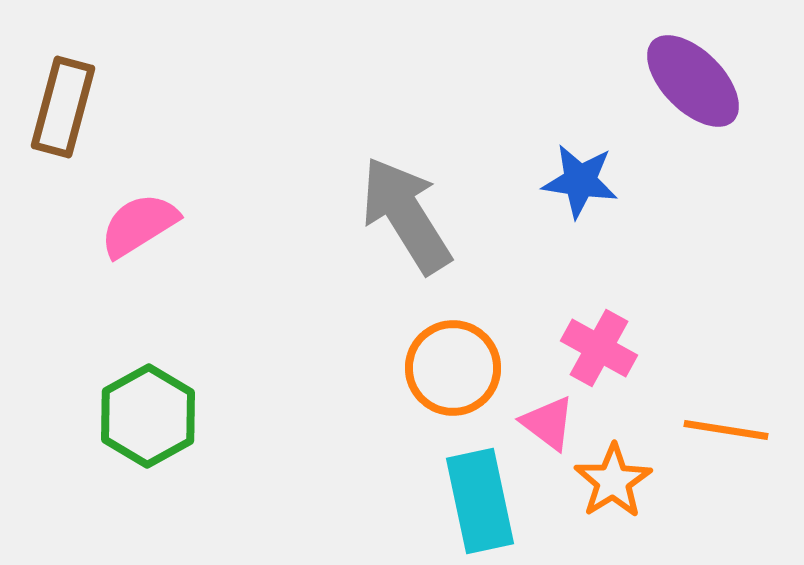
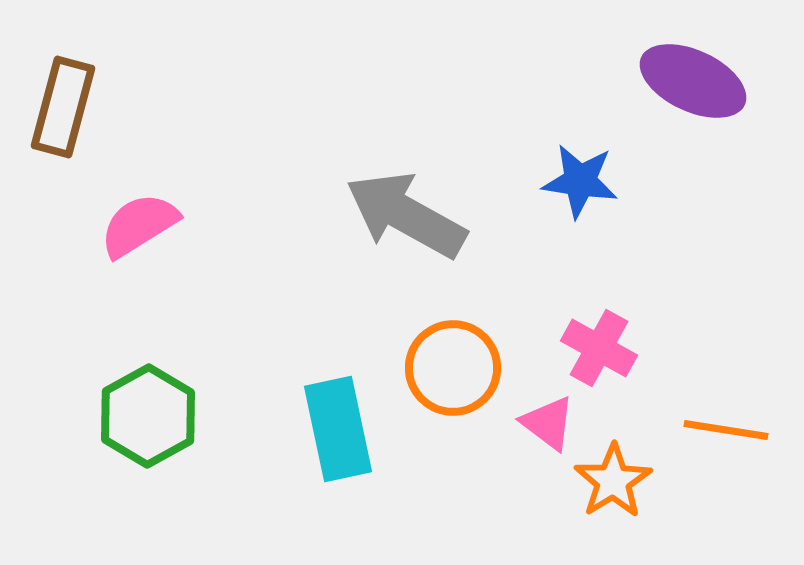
purple ellipse: rotated 20 degrees counterclockwise
gray arrow: rotated 29 degrees counterclockwise
cyan rectangle: moved 142 px left, 72 px up
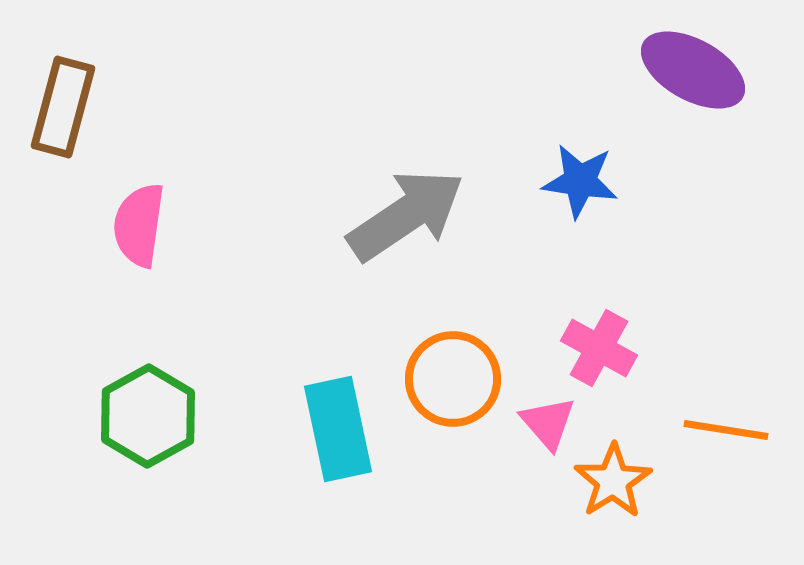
purple ellipse: moved 11 px up; rotated 4 degrees clockwise
gray arrow: rotated 117 degrees clockwise
pink semicircle: rotated 50 degrees counterclockwise
orange circle: moved 11 px down
pink triangle: rotated 12 degrees clockwise
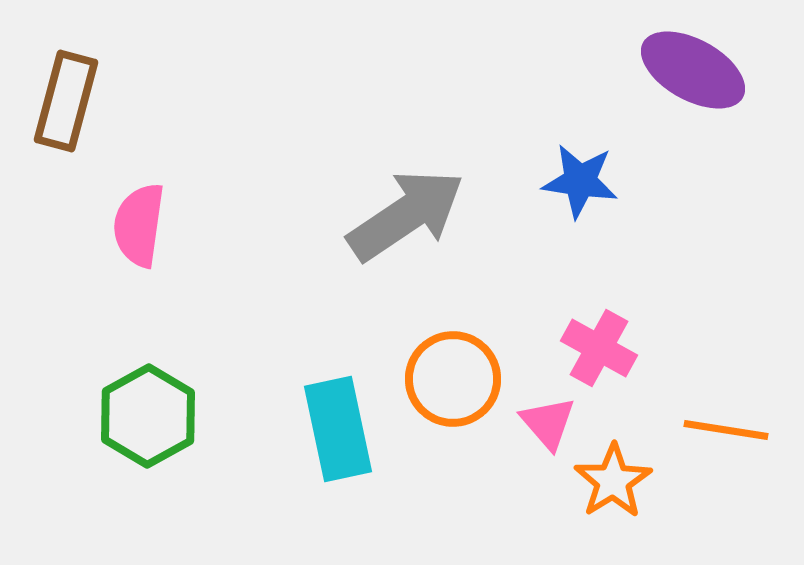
brown rectangle: moved 3 px right, 6 px up
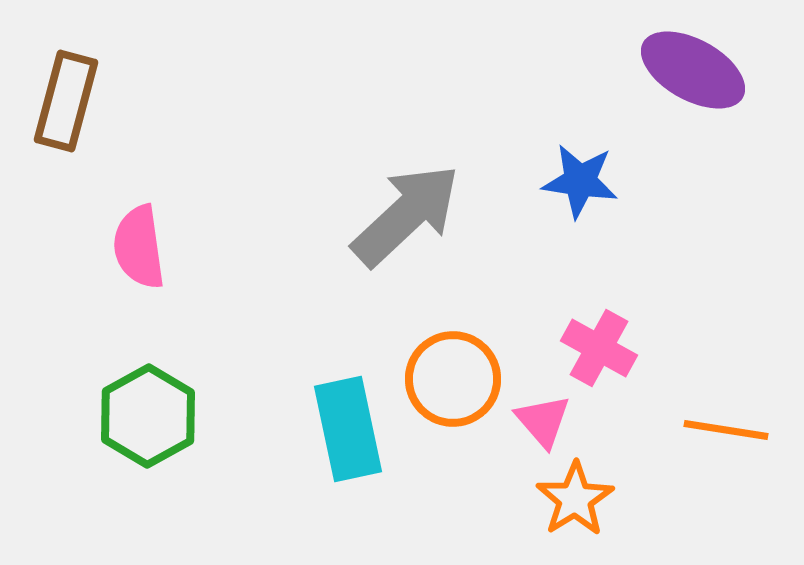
gray arrow: rotated 9 degrees counterclockwise
pink semicircle: moved 22 px down; rotated 16 degrees counterclockwise
pink triangle: moved 5 px left, 2 px up
cyan rectangle: moved 10 px right
orange star: moved 38 px left, 18 px down
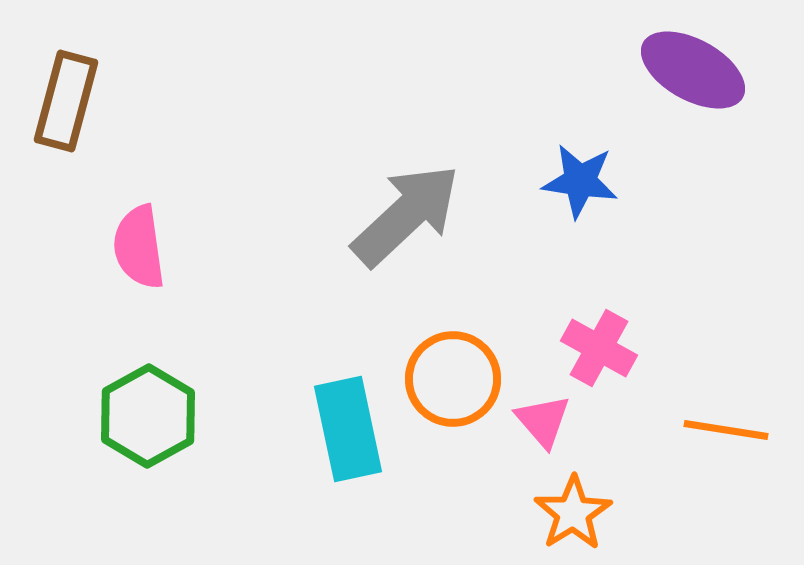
orange star: moved 2 px left, 14 px down
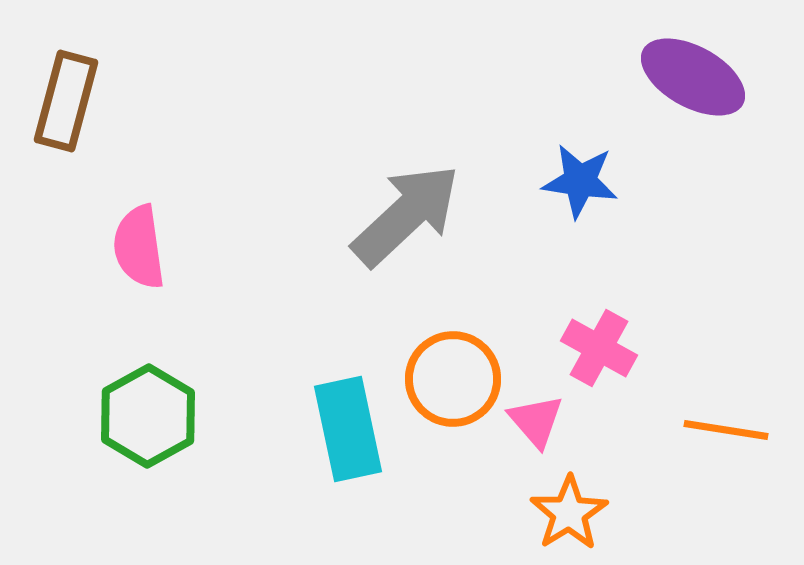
purple ellipse: moved 7 px down
pink triangle: moved 7 px left
orange star: moved 4 px left
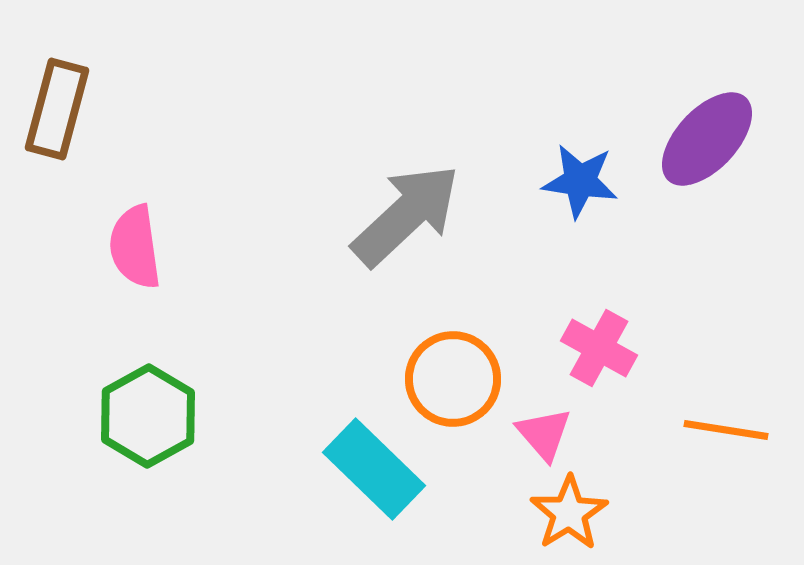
purple ellipse: moved 14 px right, 62 px down; rotated 76 degrees counterclockwise
brown rectangle: moved 9 px left, 8 px down
pink semicircle: moved 4 px left
pink triangle: moved 8 px right, 13 px down
cyan rectangle: moved 26 px right, 40 px down; rotated 34 degrees counterclockwise
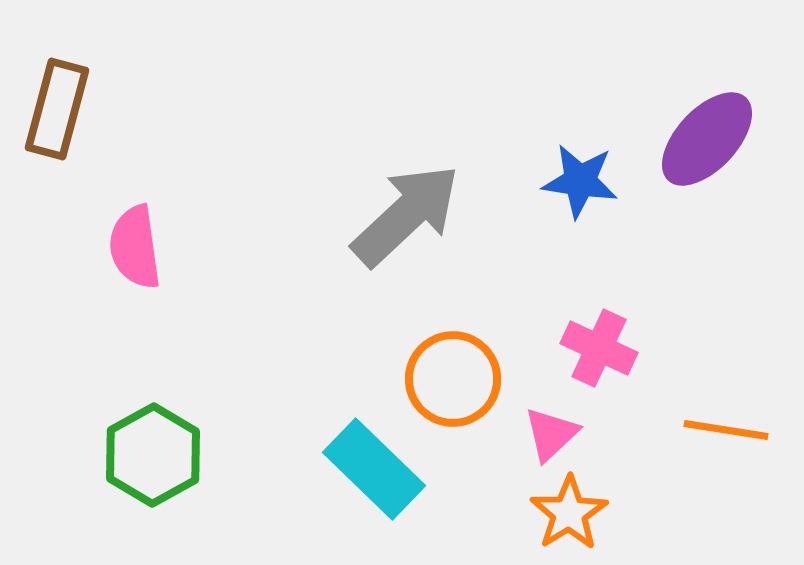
pink cross: rotated 4 degrees counterclockwise
green hexagon: moved 5 px right, 39 px down
pink triangle: moved 7 px right; rotated 28 degrees clockwise
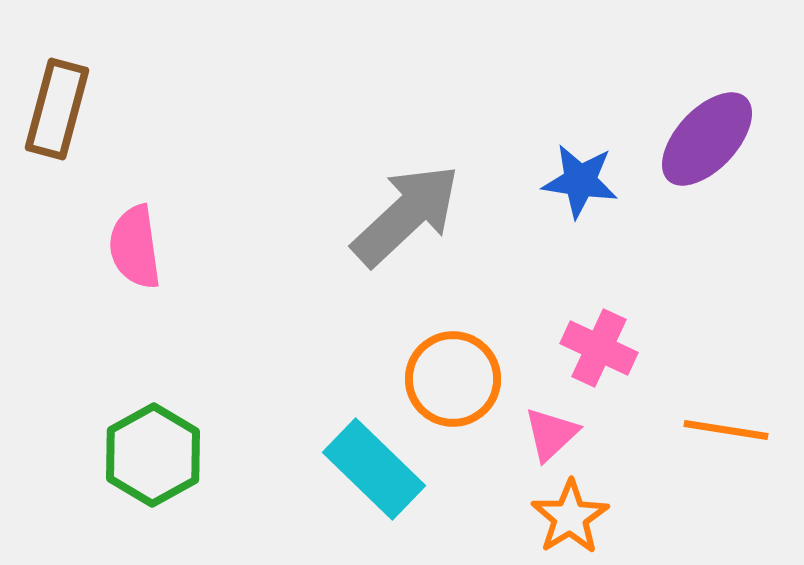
orange star: moved 1 px right, 4 px down
